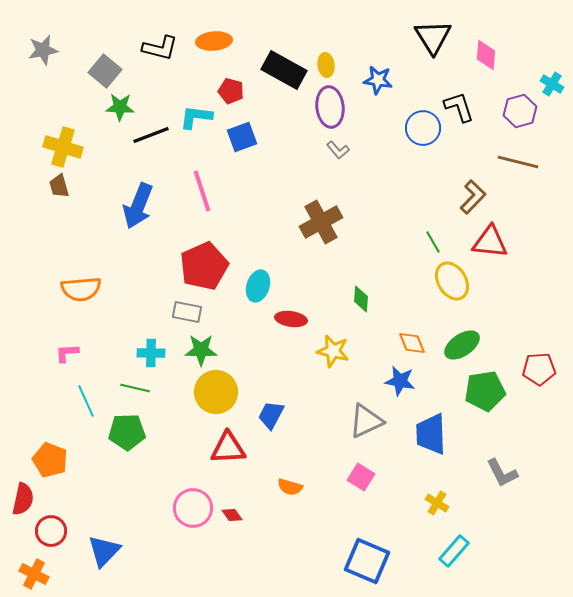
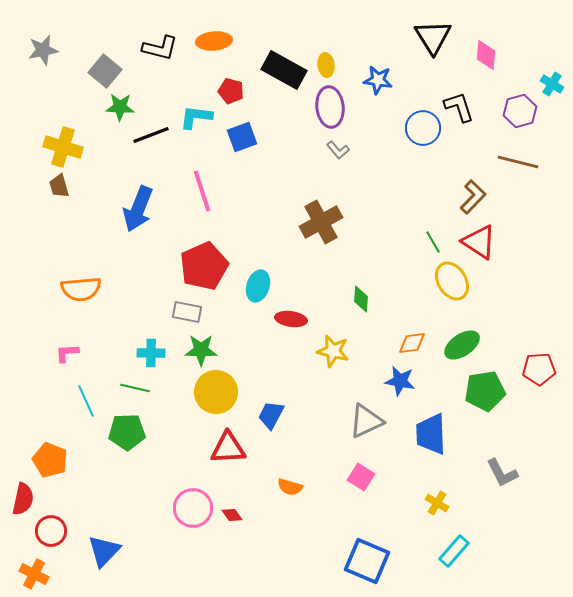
blue arrow at (138, 206): moved 3 px down
red triangle at (490, 242): moved 11 px left; rotated 27 degrees clockwise
orange diamond at (412, 343): rotated 76 degrees counterclockwise
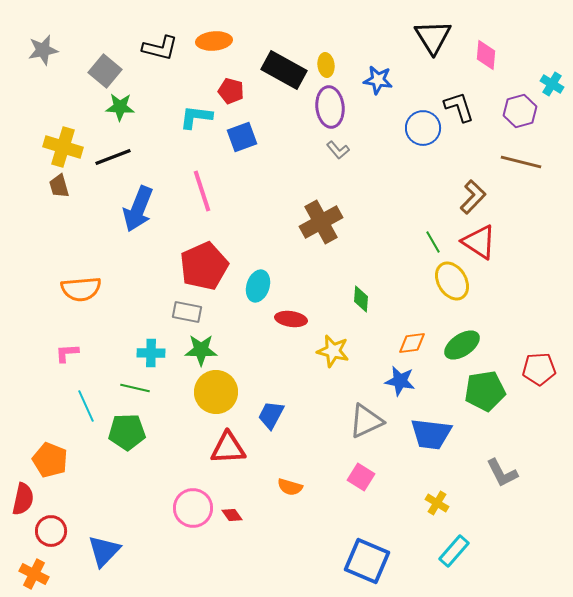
black line at (151, 135): moved 38 px left, 22 px down
brown line at (518, 162): moved 3 px right
cyan line at (86, 401): moved 5 px down
blue trapezoid at (431, 434): rotated 81 degrees counterclockwise
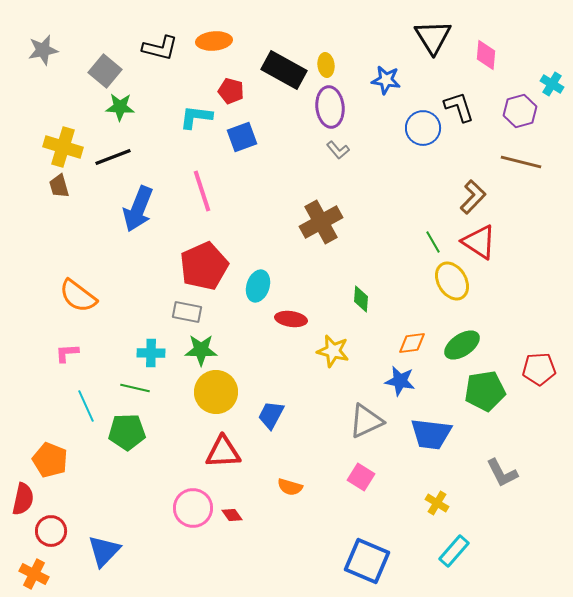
blue star at (378, 80): moved 8 px right
orange semicircle at (81, 289): moved 3 px left, 7 px down; rotated 42 degrees clockwise
red triangle at (228, 448): moved 5 px left, 4 px down
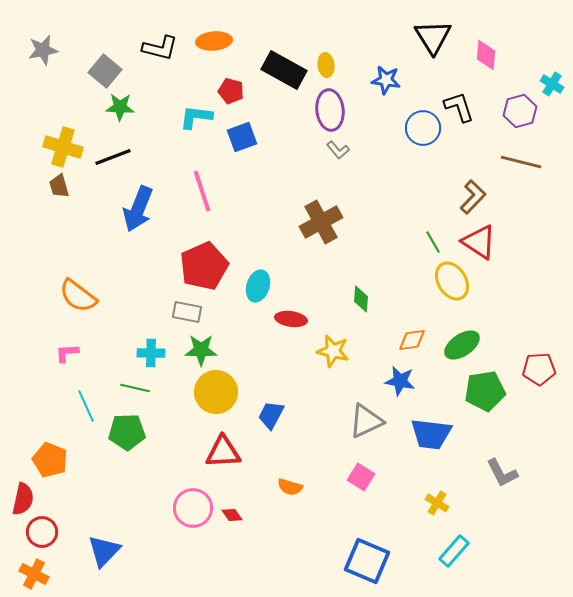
purple ellipse at (330, 107): moved 3 px down
orange diamond at (412, 343): moved 3 px up
red circle at (51, 531): moved 9 px left, 1 px down
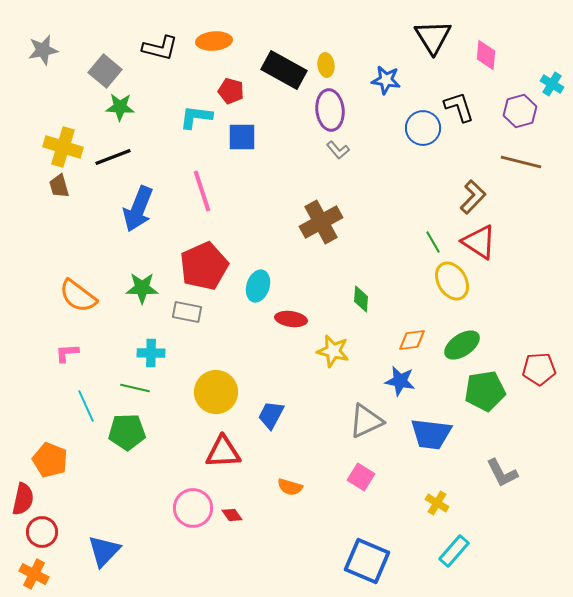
blue square at (242, 137): rotated 20 degrees clockwise
green star at (201, 350): moved 59 px left, 62 px up
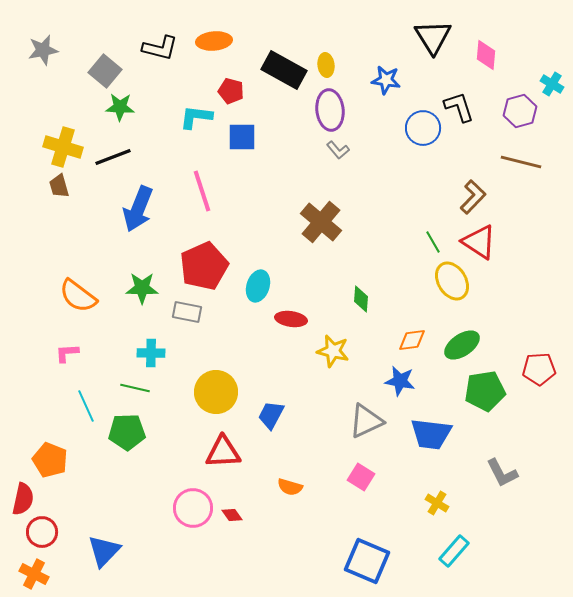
brown cross at (321, 222): rotated 21 degrees counterclockwise
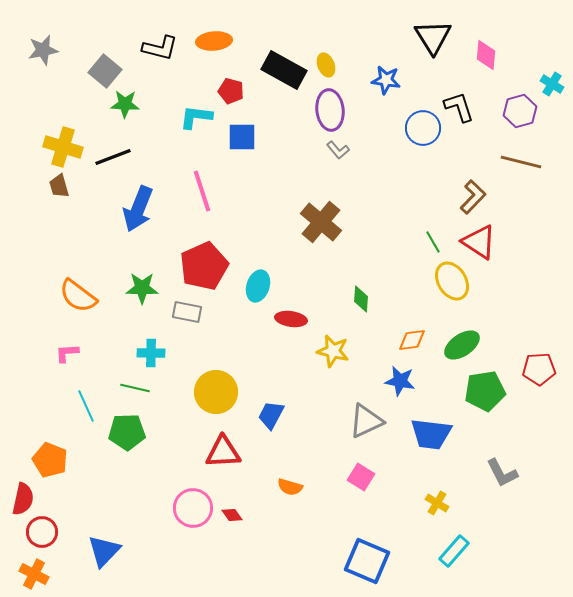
yellow ellipse at (326, 65): rotated 15 degrees counterclockwise
green star at (120, 107): moved 5 px right, 3 px up
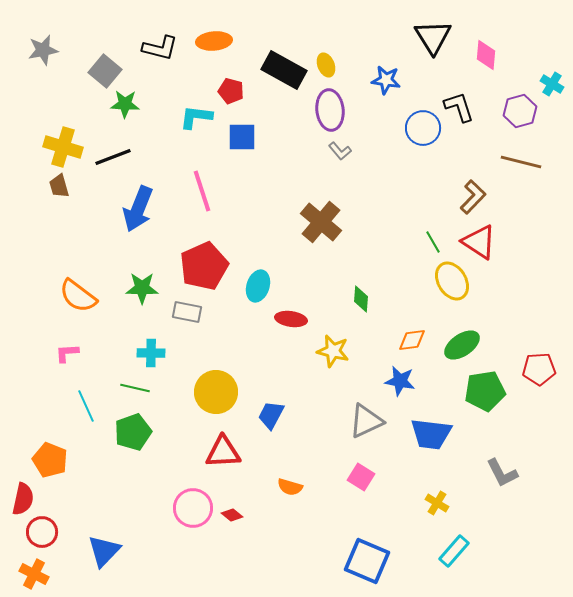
gray L-shape at (338, 150): moved 2 px right, 1 px down
green pentagon at (127, 432): moved 6 px right; rotated 18 degrees counterclockwise
red diamond at (232, 515): rotated 15 degrees counterclockwise
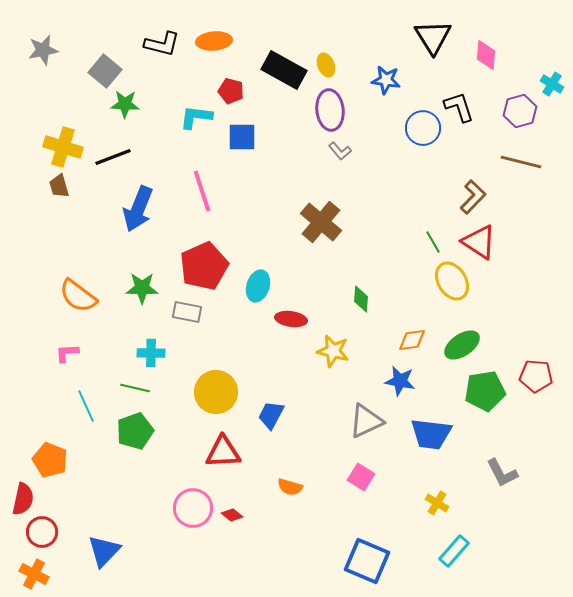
black L-shape at (160, 48): moved 2 px right, 4 px up
red pentagon at (539, 369): moved 3 px left, 7 px down; rotated 8 degrees clockwise
green pentagon at (133, 432): moved 2 px right, 1 px up
